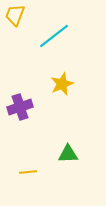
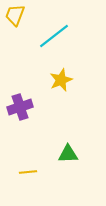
yellow star: moved 1 px left, 4 px up
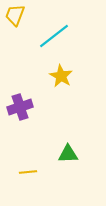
yellow star: moved 4 px up; rotated 20 degrees counterclockwise
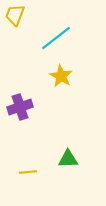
cyan line: moved 2 px right, 2 px down
green triangle: moved 5 px down
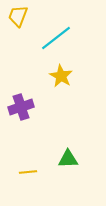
yellow trapezoid: moved 3 px right, 1 px down
purple cross: moved 1 px right
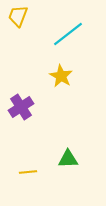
cyan line: moved 12 px right, 4 px up
purple cross: rotated 15 degrees counterclockwise
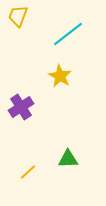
yellow star: moved 1 px left
yellow line: rotated 36 degrees counterclockwise
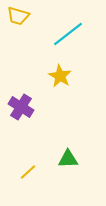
yellow trapezoid: rotated 95 degrees counterclockwise
purple cross: rotated 25 degrees counterclockwise
